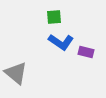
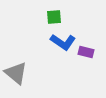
blue L-shape: moved 2 px right
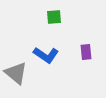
blue L-shape: moved 17 px left, 13 px down
purple rectangle: rotated 70 degrees clockwise
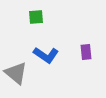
green square: moved 18 px left
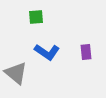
blue L-shape: moved 1 px right, 3 px up
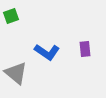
green square: moved 25 px left, 1 px up; rotated 14 degrees counterclockwise
purple rectangle: moved 1 px left, 3 px up
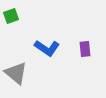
blue L-shape: moved 4 px up
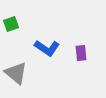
green square: moved 8 px down
purple rectangle: moved 4 px left, 4 px down
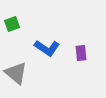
green square: moved 1 px right
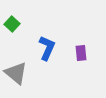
green square: rotated 28 degrees counterclockwise
blue L-shape: rotated 100 degrees counterclockwise
